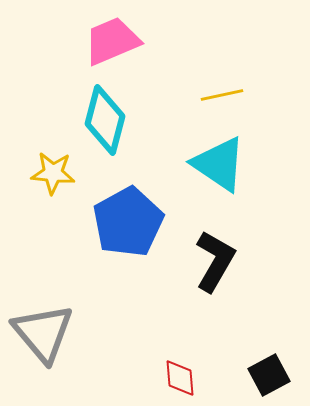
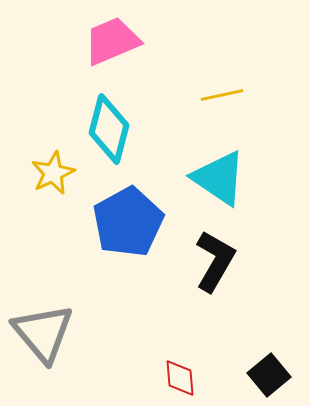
cyan diamond: moved 4 px right, 9 px down
cyan triangle: moved 14 px down
yellow star: rotated 30 degrees counterclockwise
black square: rotated 12 degrees counterclockwise
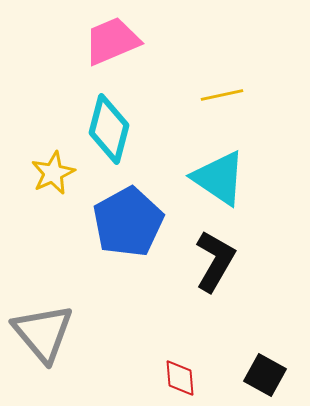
black square: moved 4 px left; rotated 21 degrees counterclockwise
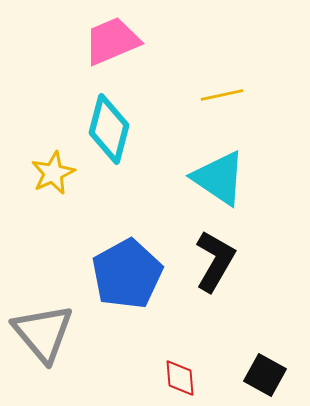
blue pentagon: moved 1 px left, 52 px down
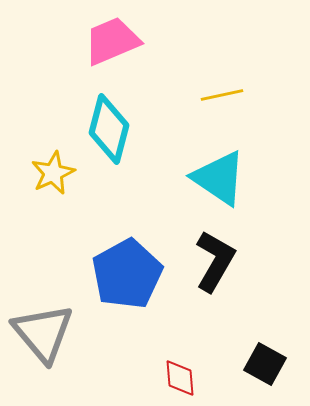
black square: moved 11 px up
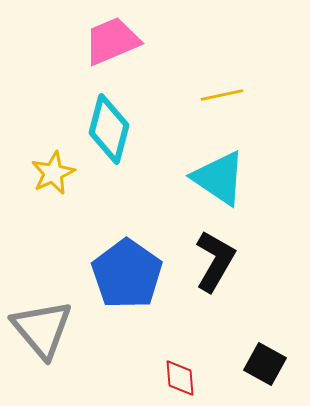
blue pentagon: rotated 8 degrees counterclockwise
gray triangle: moved 1 px left, 4 px up
